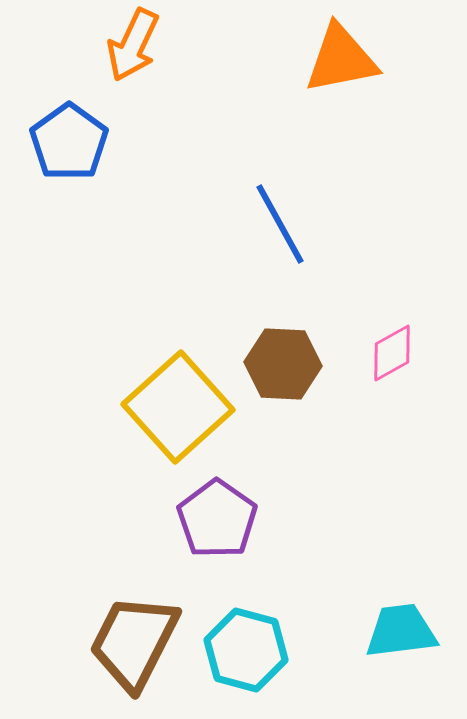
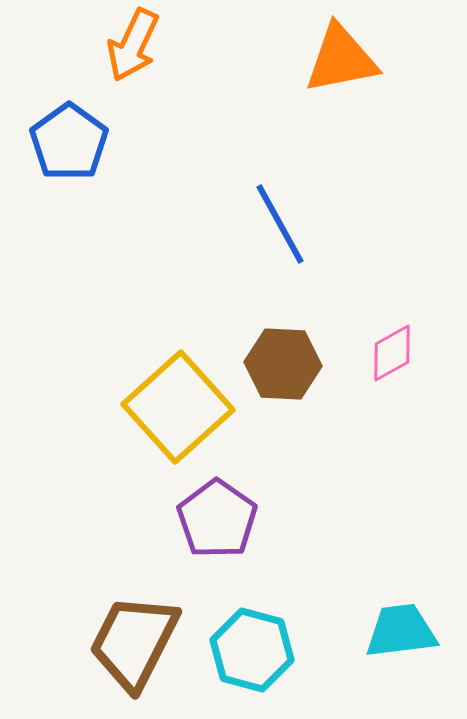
cyan hexagon: moved 6 px right
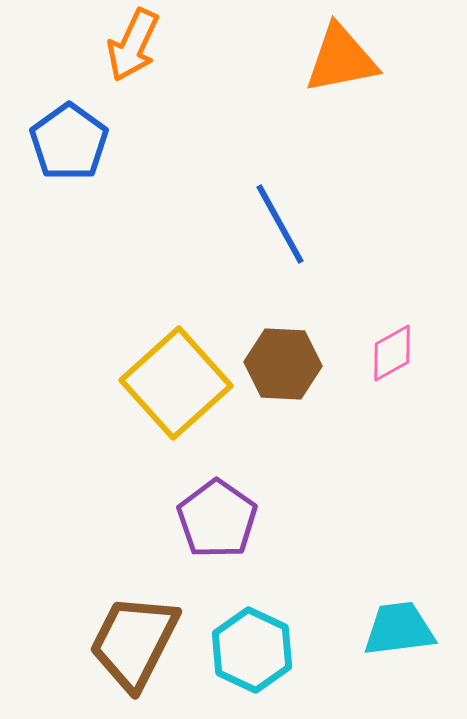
yellow square: moved 2 px left, 24 px up
cyan trapezoid: moved 2 px left, 2 px up
cyan hexagon: rotated 10 degrees clockwise
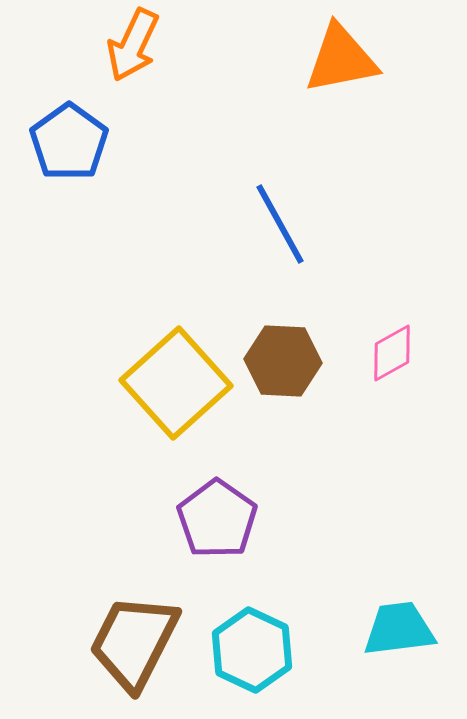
brown hexagon: moved 3 px up
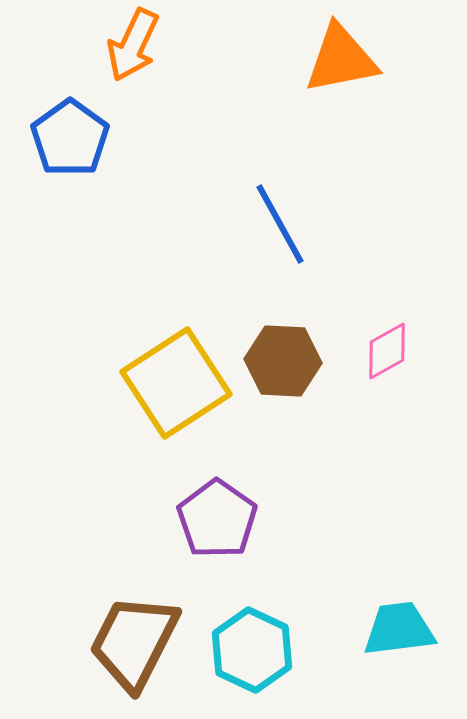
blue pentagon: moved 1 px right, 4 px up
pink diamond: moved 5 px left, 2 px up
yellow square: rotated 9 degrees clockwise
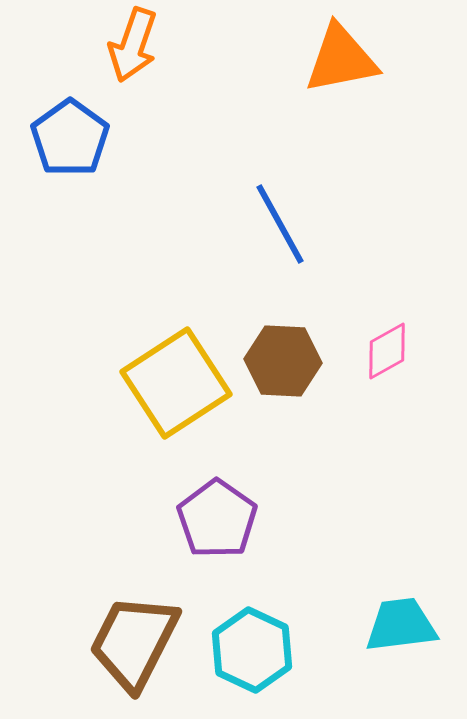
orange arrow: rotated 6 degrees counterclockwise
cyan trapezoid: moved 2 px right, 4 px up
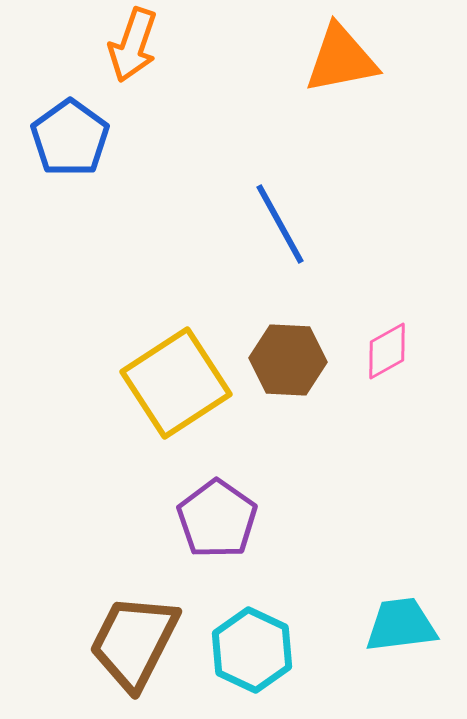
brown hexagon: moved 5 px right, 1 px up
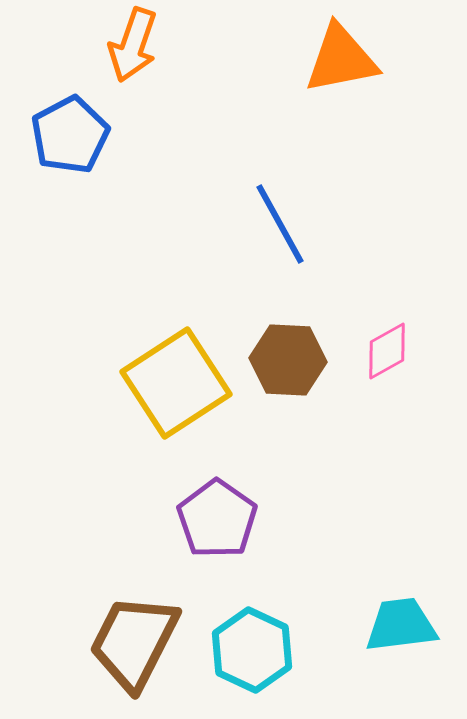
blue pentagon: moved 3 px up; rotated 8 degrees clockwise
